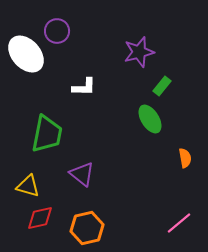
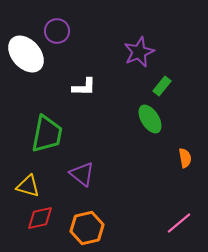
purple star: rotated 8 degrees counterclockwise
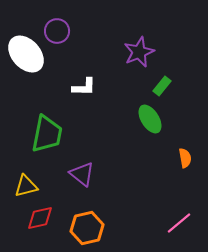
yellow triangle: moved 2 px left; rotated 30 degrees counterclockwise
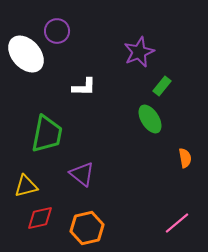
pink line: moved 2 px left
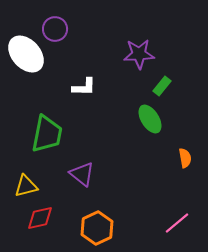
purple circle: moved 2 px left, 2 px up
purple star: moved 2 px down; rotated 20 degrees clockwise
orange hexagon: moved 10 px right; rotated 12 degrees counterclockwise
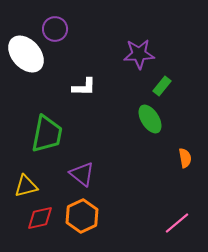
orange hexagon: moved 15 px left, 12 px up
